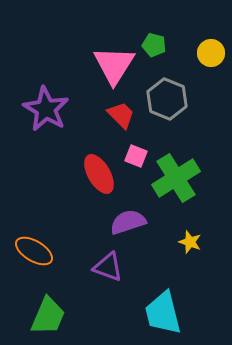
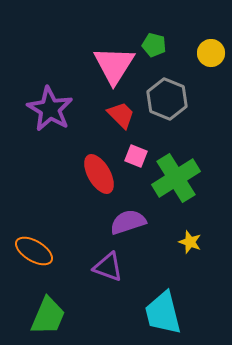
purple star: moved 4 px right
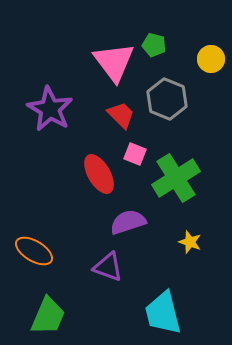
yellow circle: moved 6 px down
pink triangle: moved 3 px up; rotated 9 degrees counterclockwise
pink square: moved 1 px left, 2 px up
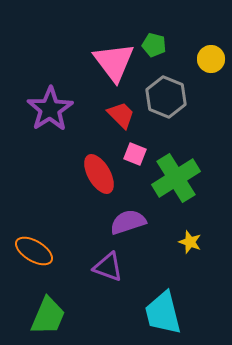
gray hexagon: moved 1 px left, 2 px up
purple star: rotated 9 degrees clockwise
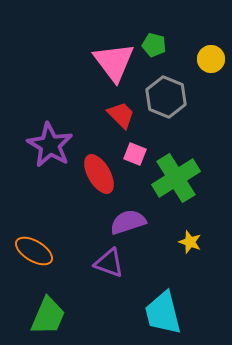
purple star: moved 36 px down; rotated 9 degrees counterclockwise
purple triangle: moved 1 px right, 4 px up
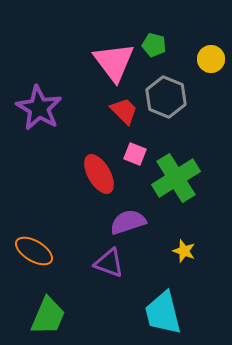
red trapezoid: moved 3 px right, 4 px up
purple star: moved 11 px left, 37 px up
yellow star: moved 6 px left, 9 px down
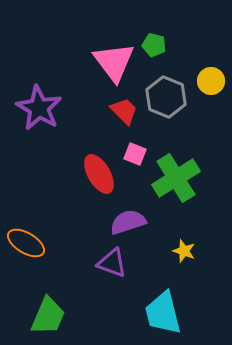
yellow circle: moved 22 px down
orange ellipse: moved 8 px left, 8 px up
purple triangle: moved 3 px right
